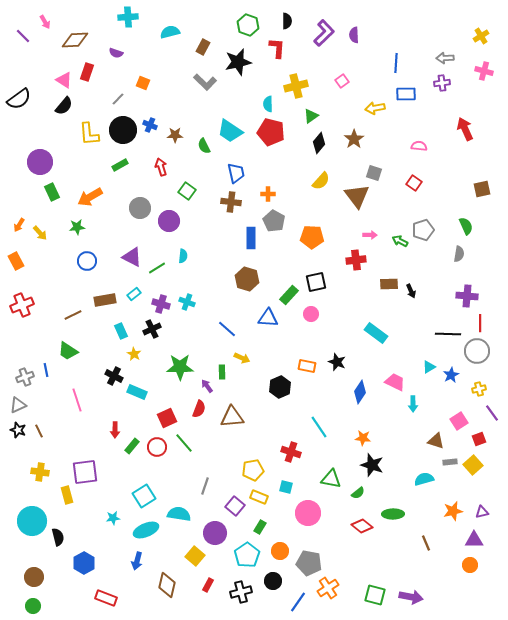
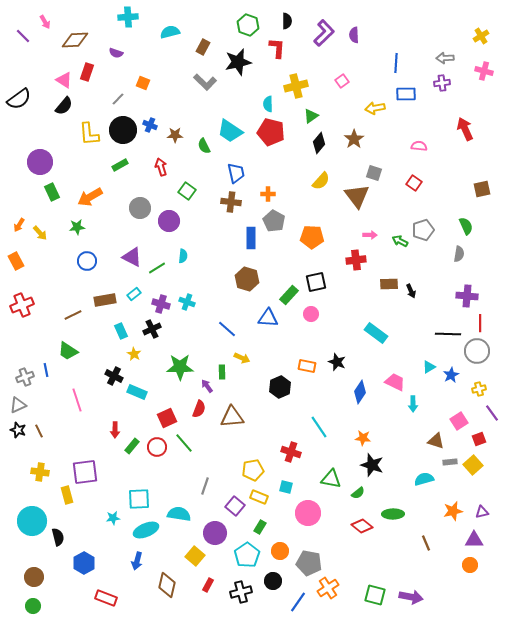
cyan square at (144, 496): moved 5 px left, 3 px down; rotated 30 degrees clockwise
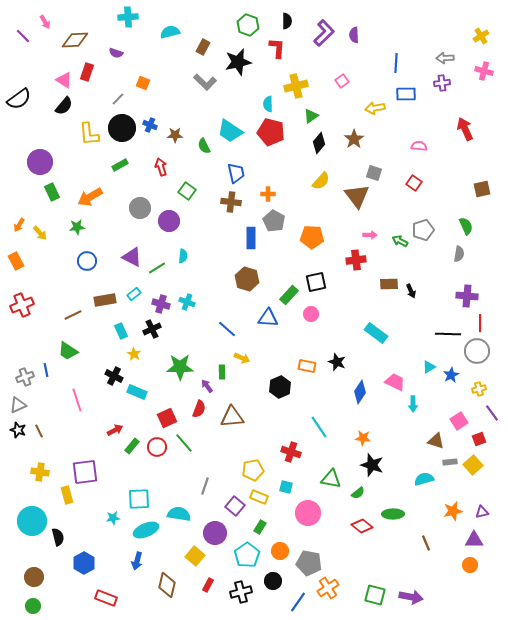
black circle at (123, 130): moved 1 px left, 2 px up
red arrow at (115, 430): rotated 119 degrees counterclockwise
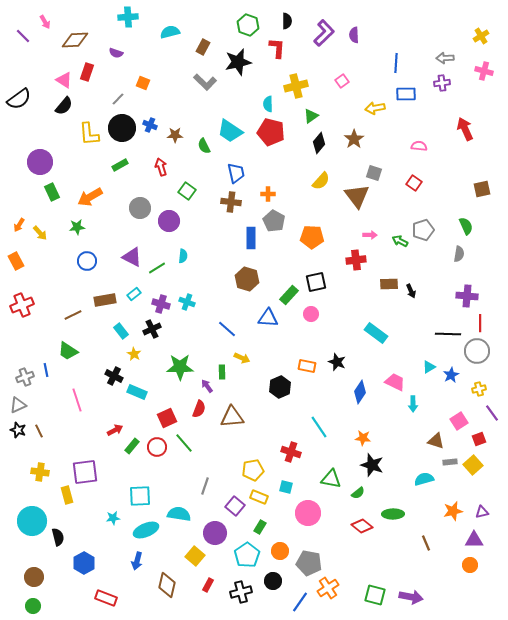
cyan rectangle at (121, 331): rotated 14 degrees counterclockwise
cyan square at (139, 499): moved 1 px right, 3 px up
blue line at (298, 602): moved 2 px right
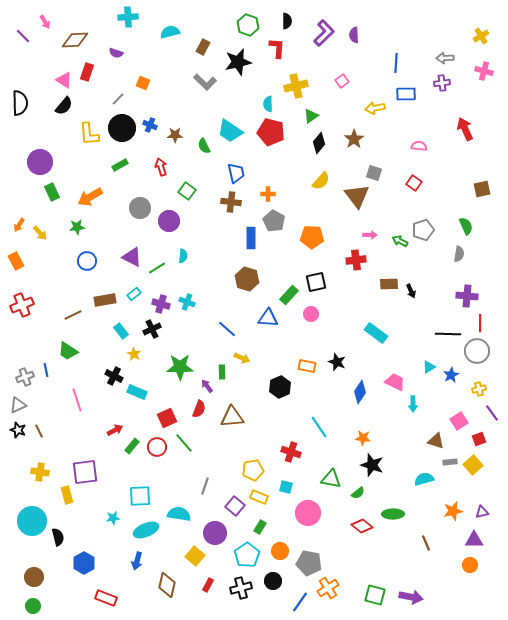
black semicircle at (19, 99): moved 1 px right, 4 px down; rotated 55 degrees counterclockwise
black cross at (241, 592): moved 4 px up
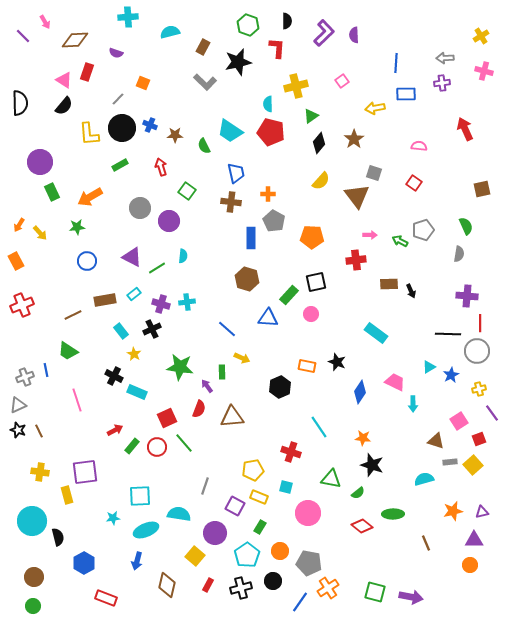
cyan cross at (187, 302): rotated 28 degrees counterclockwise
green star at (180, 367): rotated 8 degrees clockwise
purple square at (235, 506): rotated 12 degrees counterclockwise
green square at (375, 595): moved 3 px up
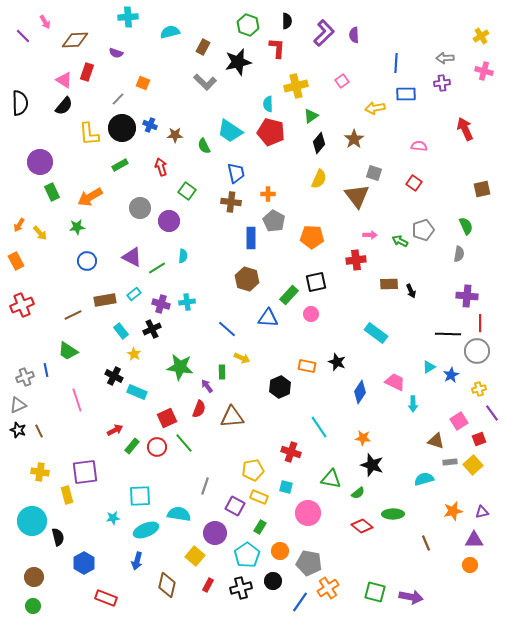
yellow semicircle at (321, 181): moved 2 px left, 2 px up; rotated 18 degrees counterclockwise
